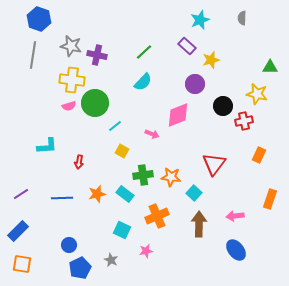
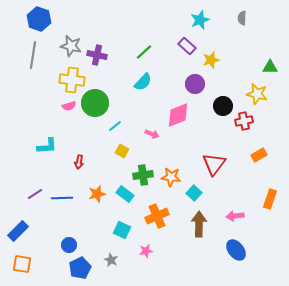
orange rectangle at (259, 155): rotated 35 degrees clockwise
purple line at (21, 194): moved 14 px right
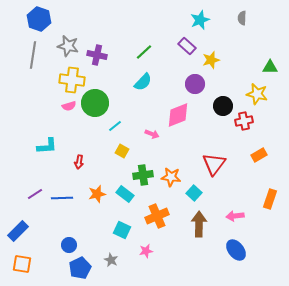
gray star at (71, 46): moved 3 px left
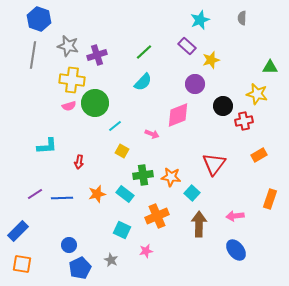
purple cross at (97, 55): rotated 30 degrees counterclockwise
cyan square at (194, 193): moved 2 px left
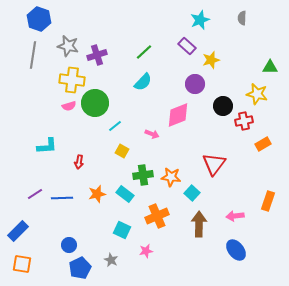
orange rectangle at (259, 155): moved 4 px right, 11 px up
orange rectangle at (270, 199): moved 2 px left, 2 px down
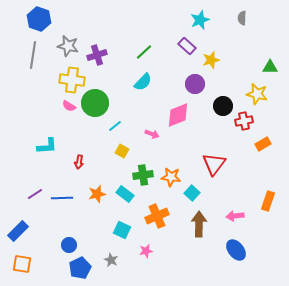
pink semicircle at (69, 106): rotated 48 degrees clockwise
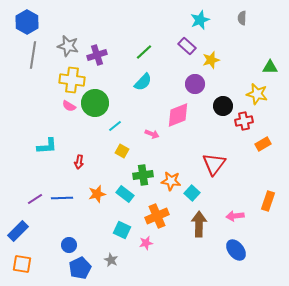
blue hexagon at (39, 19): moved 12 px left, 3 px down; rotated 10 degrees clockwise
orange star at (171, 177): moved 4 px down
purple line at (35, 194): moved 5 px down
pink star at (146, 251): moved 8 px up
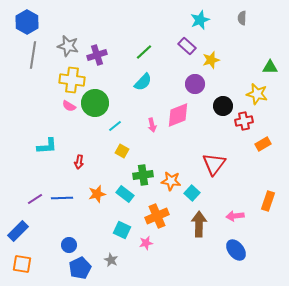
pink arrow at (152, 134): moved 9 px up; rotated 56 degrees clockwise
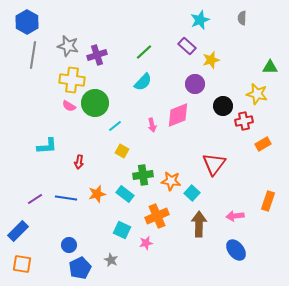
blue line at (62, 198): moved 4 px right; rotated 10 degrees clockwise
